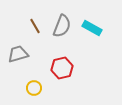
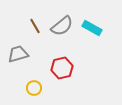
gray semicircle: rotated 30 degrees clockwise
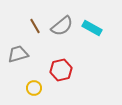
red hexagon: moved 1 px left, 2 px down
